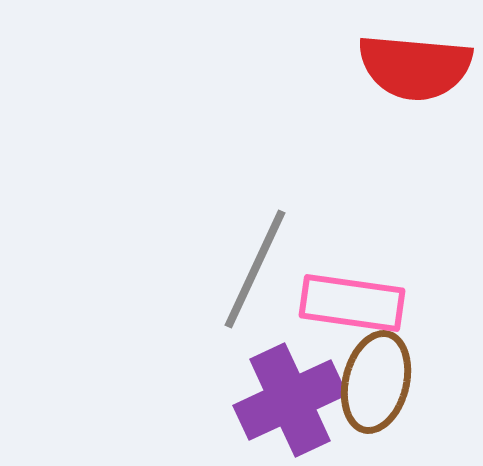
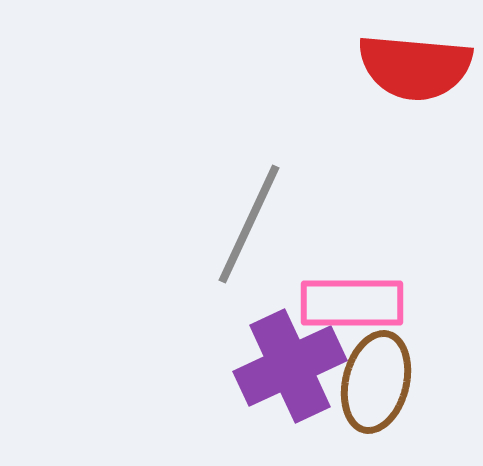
gray line: moved 6 px left, 45 px up
pink rectangle: rotated 8 degrees counterclockwise
purple cross: moved 34 px up
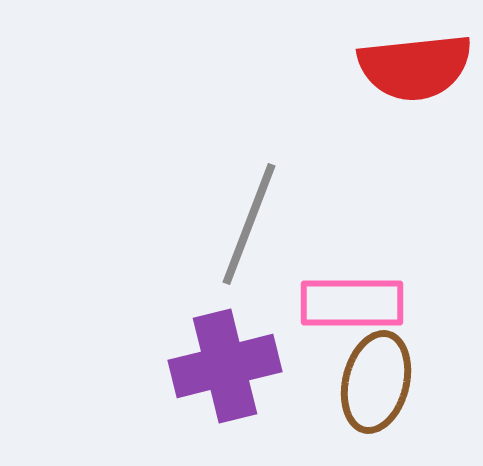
red semicircle: rotated 11 degrees counterclockwise
gray line: rotated 4 degrees counterclockwise
purple cross: moved 65 px left; rotated 11 degrees clockwise
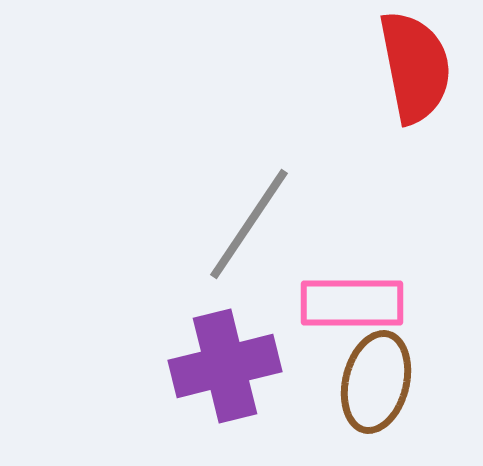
red semicircle: rotated 95 degrees counterclockwise
gray line: rotated 13 degrees clockwise
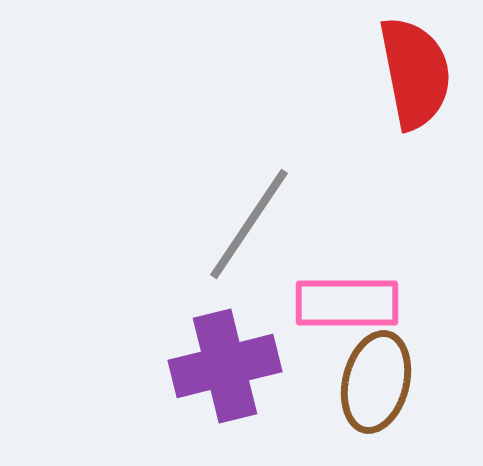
red semicircle: moved 6 px down
pink rectangle: moved 5 px left
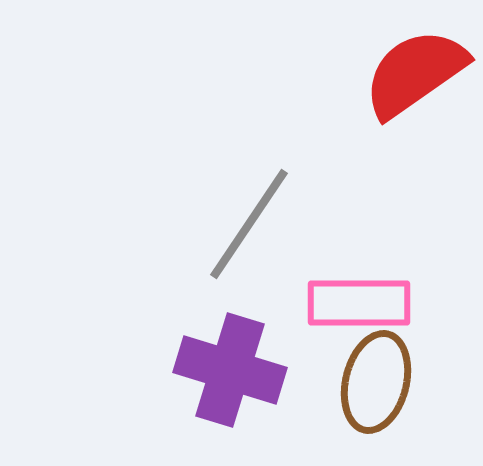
red semicircle: rotated 114 degrees counterclockwise
pink rectangle: moved 12 px right
purple cross: moved 5 px right, 4 px down; rotated 31 degrees clockwise
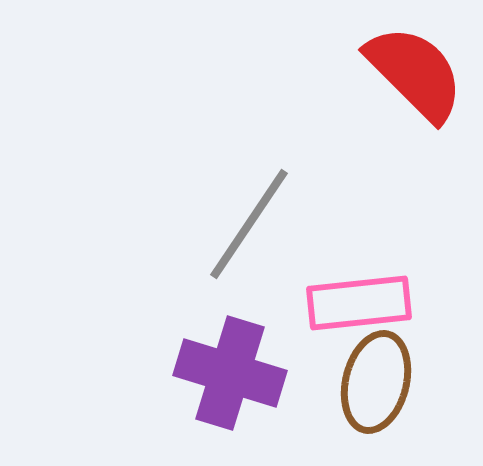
red semicircle: rotated 80 degrees clockwise
pink rectangle: rotated 6 degrees counterclockwise
purple cross: moved 3 px down
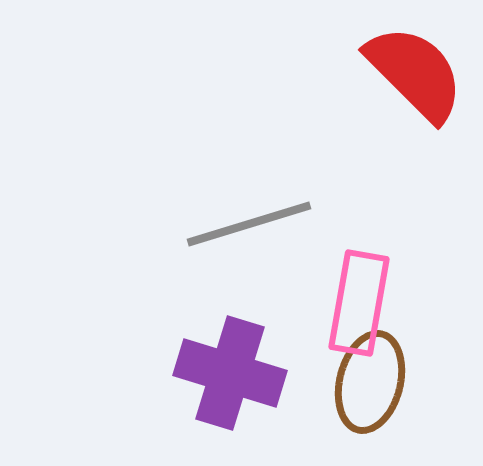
gray line: rotated 39 degrees clockwise
pink rectangle: rotated 74 degrees counterclockwise
brown ellipse: moved 6 px left
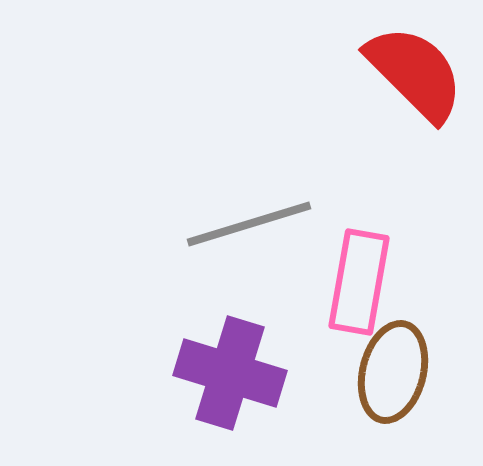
pink rectangle: moved 21 px up
brown ellipse: moved 23 px right, 10 px up
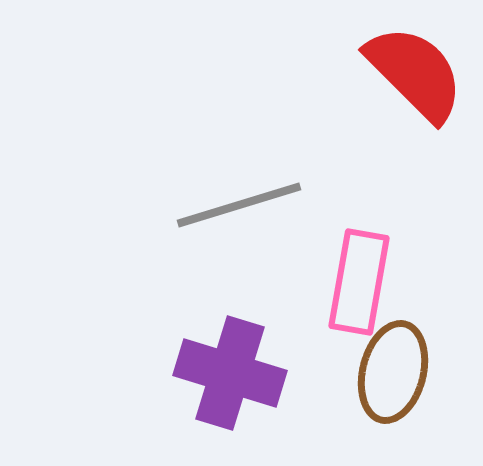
gray line: moved 10 px left, 19 px up
